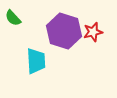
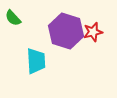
purple hexagon: moved 2 px right
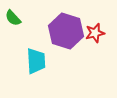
red star: moved 2 px right, 1 px down
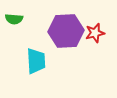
green semicircle: moved 1 px right, 1 px down; rotated 42 degrees counterclockwise
purple hexagon: rotated 20 degrees counterclockwise
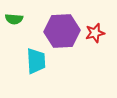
purple hexagon: moved 4 px left
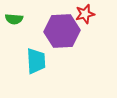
red star: moved 10 px left, 19 px up
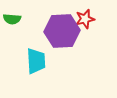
red star: moved 5 px down
green semicircle: moved 2 px left
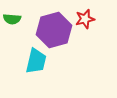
purple hexagon: moved 8 px left, 1 px up; rotated 12 degrees counterclockwise
cyan trapezoid: rotated 16 degrees clockwise
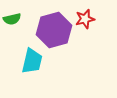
green semicircle: rotated 18 degrees counterclockwise
cyan trapezoid: moved 4 px left
